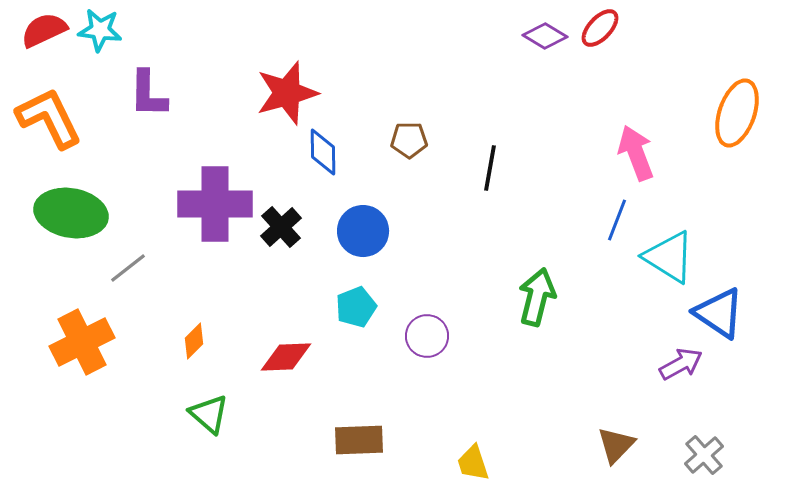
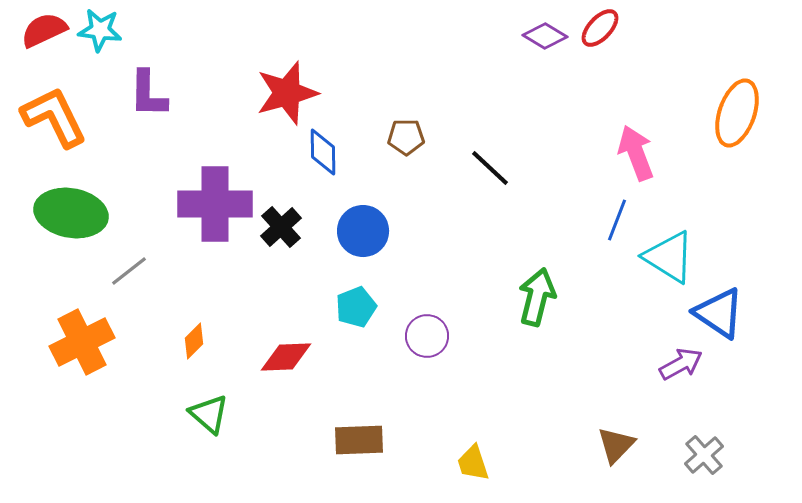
orange L-shape: moved 5 px right, 1 px up
brown pentagon: moved 3 px left, 3 px up
black line: rotated 57 degrees counterclockwise
gray line: moved 1 px right, 3 px down
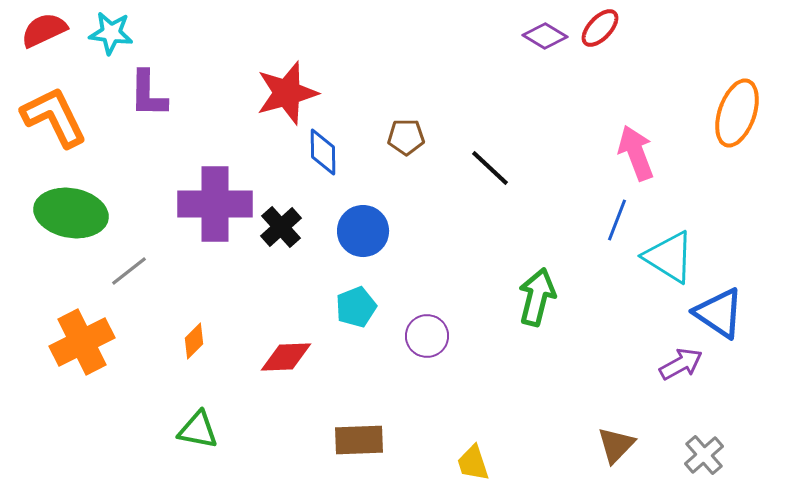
cyan star: moved 11 px right, 3 px down
green triangle: moved 11 px left, 16 px down; rotated 30 degrees counterclockwise
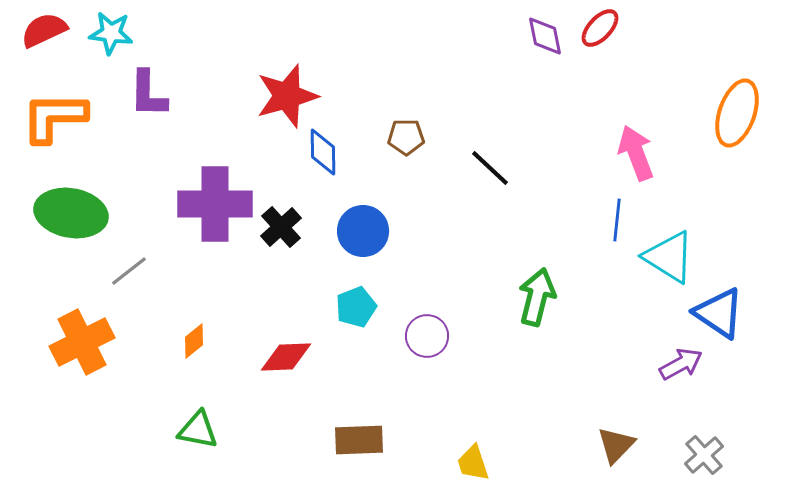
purple diamond: rotated 48 degrees clockwise
red star: moved 3 px down
orange L-shape: rotated 64 degrees counterclockwise
blue line: rotated 15 degrees counterclockwise
orange diamond: rotated 6 degrees clockwise
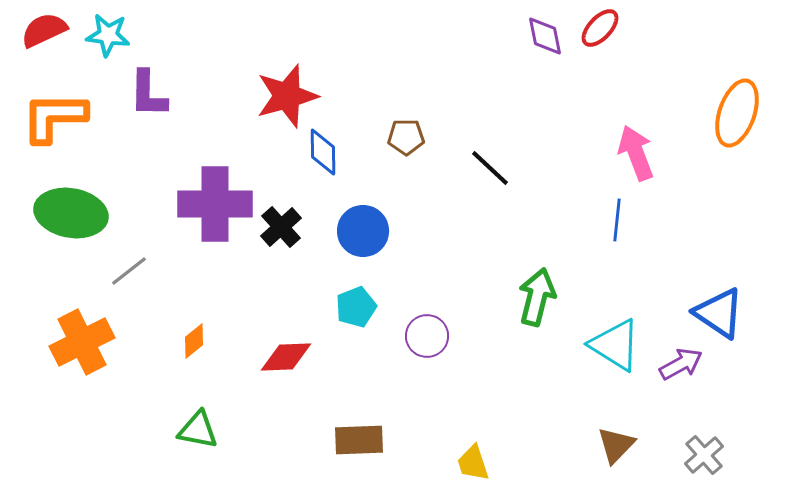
cyan star: moved 3 px left, 2 px down
cyan triangle: moved 54 px left, 88 px down
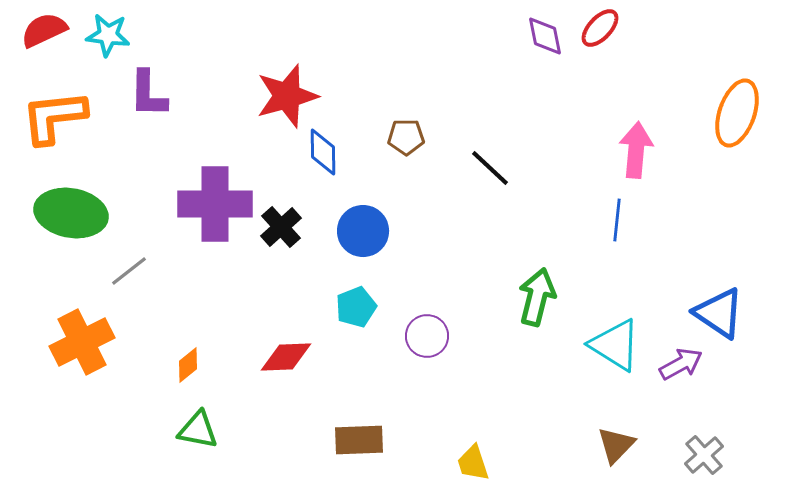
orange L-shape: rotated 6 degrees counterclockwise
pink arrow: moved 3 px up; rotated 26 degrees clockwise
orange diamond: moved 6 px left, 24 px down
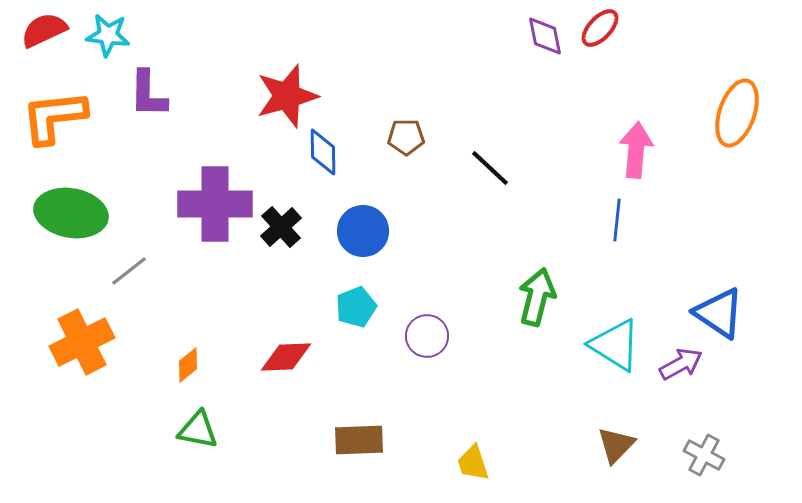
gray cross: rotated 21 degrees counterclockwise
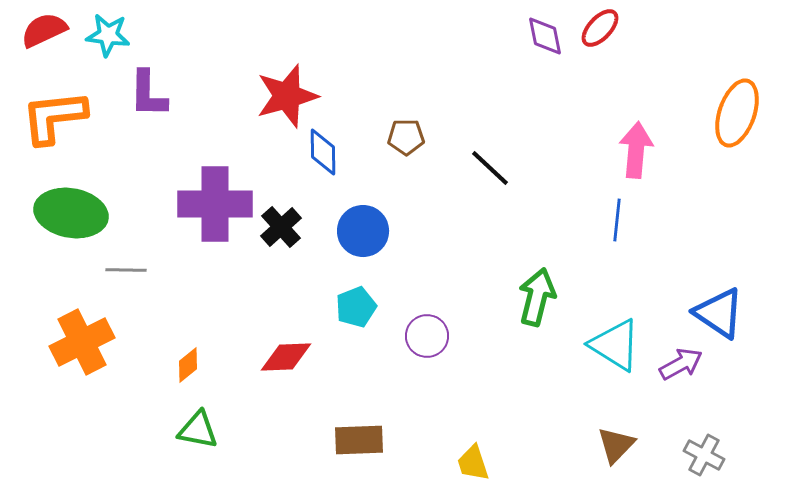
gray line: moved 3 px left, 1 px up; rotated 39 degrees clockwise
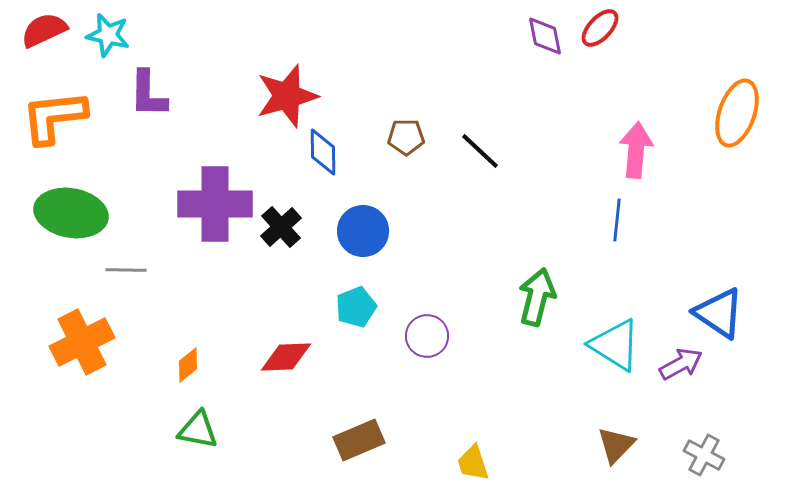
cyan star: rotated 6 degrees clockwise
black line: moved 10 px left, 17 px up
brown rectangle: rotated 21 degrees counterclockwise
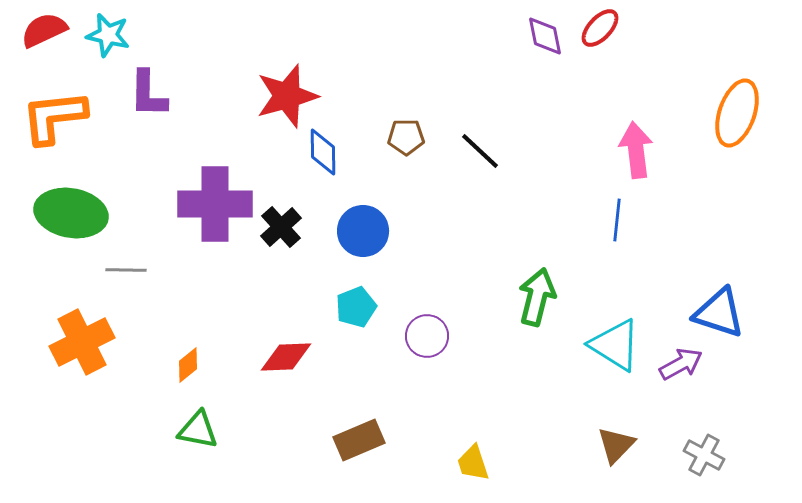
pink arrow: rotated 12 degrees counterclockwise
blue triangle: rotated 16 degrees counterclockwise
